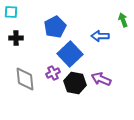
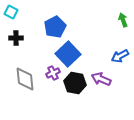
cyan square: rotated 24 degrees clockwise
blue arrow: moved 20 px right, 20 px down; rotated 30 degrees counterclockwise
blue square: moved 2 px left
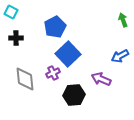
black hexagon: moved 1 px left, 12 px down; rotated 15 degrees counterclockwise
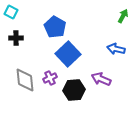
green arrow: moved 4 px up; rotated 48 degrees clockwise
blue pentagon: rotated 15 degrees counterclockwise
blue arrow: moved 4 px left, 7 px up; rotated 42 degrees clockwise
purple cross: moved 3 px left, 5 px down
gray diamond: moved 1 px down
black hexagon: moved 5 px up
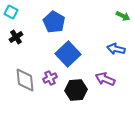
green arrow: rotated 88 degrees clockwise
blue pentagon: moved 1 px left, 5 px up
black cross: moved 1 px up; rotated 32 degrees counterclockwise
purple arrow: moved 4 px right
black hexagon: moved 2 px right
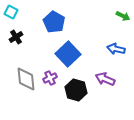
gray diamond: moved 1 px right, 1 px up
black hexagon: rotated 20 degrees clockwise
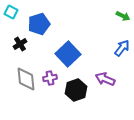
blue pentagon: moved 15 px left, 2 px down; rotated 25 degrees clockwise
black cross: moved 4 px right, 7 px down
blue arrow: moved 6 px right, 1 px up; rotated 114 degrees clockwise
purple cross: rotated 16 degrees clockwise
black hexagon: rotated 25 degrees clockwise
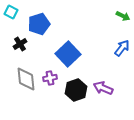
purple arrow: moved 2 px left, 9 px down
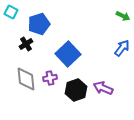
black cross: moved 6 px right
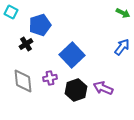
green arrow: moved 3 px up
blue pentagon: moved 1 px right, 1 px down
blue arrow: moved 1 px up
blue square: moved 4 px right, 1 px down
gray diamond: moved 3 px left, 2 px down
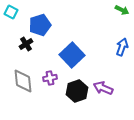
green arrow: moved 1 px left, 3 px up
blue arrow: rotated 18 degrees counterclockwise
black hexagon: moved 1 px right, 1 px down
